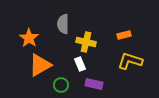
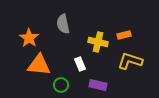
gray semicircle: rotated 12 degrees counterclockwise
yellow cross: moved 12 px right
orange triangle: moved 1 px left; rotated 35 degrees clockwise
purple rectangle: moved 4 px right, 1 px down
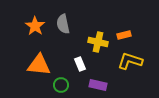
orange star: moved 6 px right, 12 px up
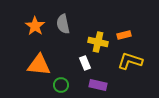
white rectangle: moved 5 px right, 1 px up
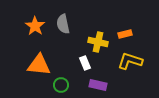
orange rectangle: moved 1 px right, 1 px up
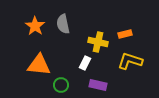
white rectangle: rotated 48 degrees clockwise
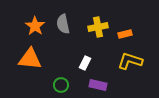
yellow cross: moved 15 px up; rotated 24 degrees counterclockwise
orange triangle: moved 9 px left, 6 px up
